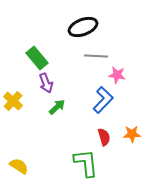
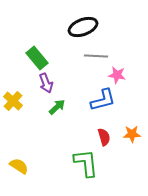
blue L-shape: rotated 32 degrees clockwise
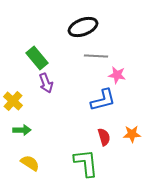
green arrow: moved 35 px left, 23 px down; rotated 42 degrees clockwise
yellow semicircle: moved 11 px right, 3 px up
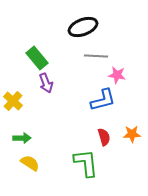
green arrow: moved 8 px down
